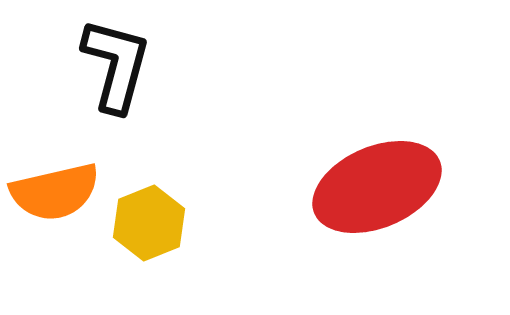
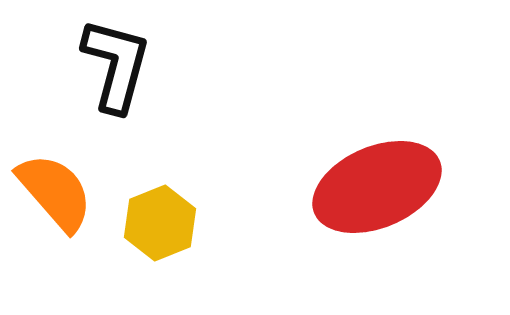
orange semicircle: rotated 118 degrees counterclockwise
yellow hexagon: moved 11 px right
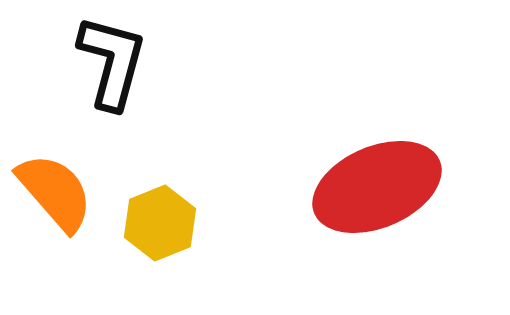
black L-shape: moved 4 px left, 3 px up
